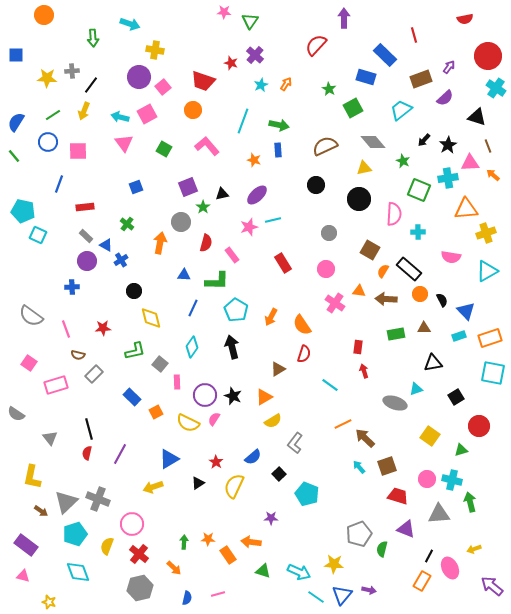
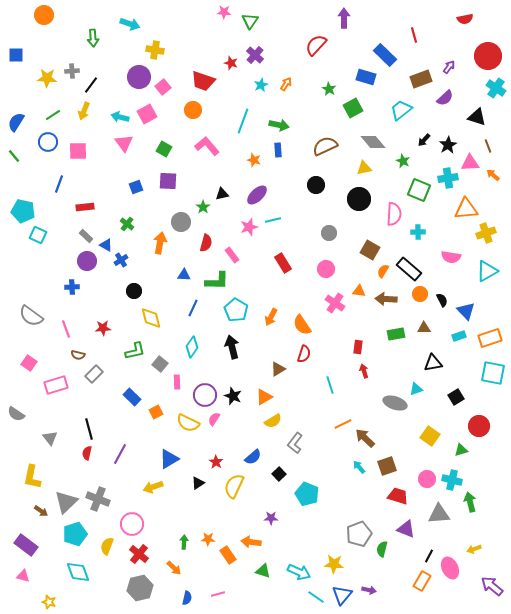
purple square at (188, 187): moved 20 px left, 6 px up; rotated 24 degrees clockwise
cyan line at (330, 385): rotated 36 degrees clockwise
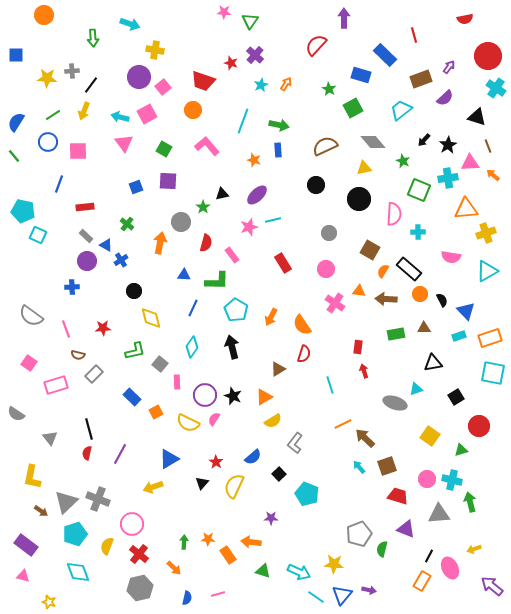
blue rectangle at (366, 77): moved 5 px left, 2 px up
black triangle at (198, 483): moved 4 px right; rotated 16 degrees counterclockwise
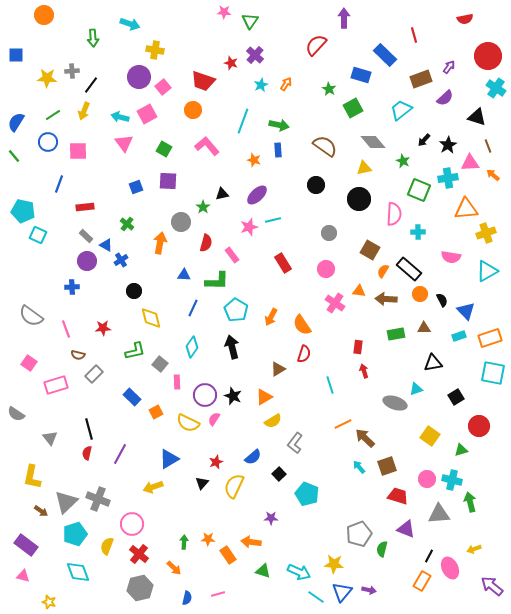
brown semicircle at (325, 146): rotated 60 degrees clockwise
red star at (216, 462): rotated 16 degrees clockwise
blue triangle at (342, 595): moved 3 px up
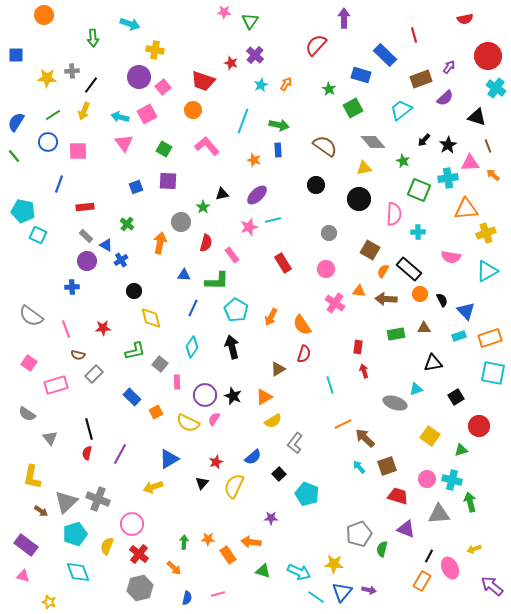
gray semicircle at (16, 414): moved 11 px right
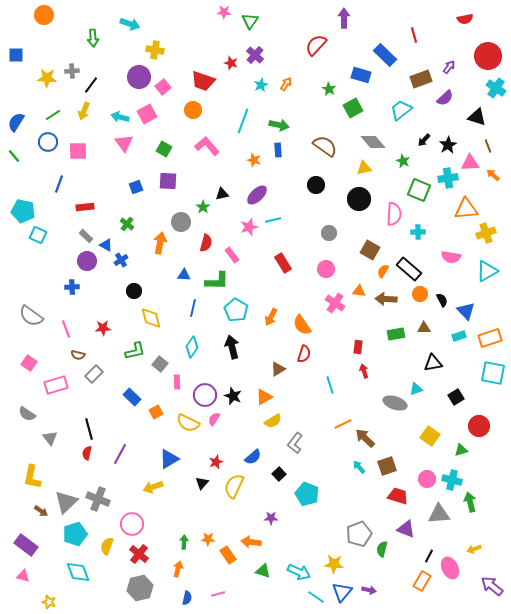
blue line at (193, 308): rotated 12 degrees counterclockwise
orange arrow at (174, 568): moved 4 px right, 1 px down; rotated 119 degrees counterclockwise
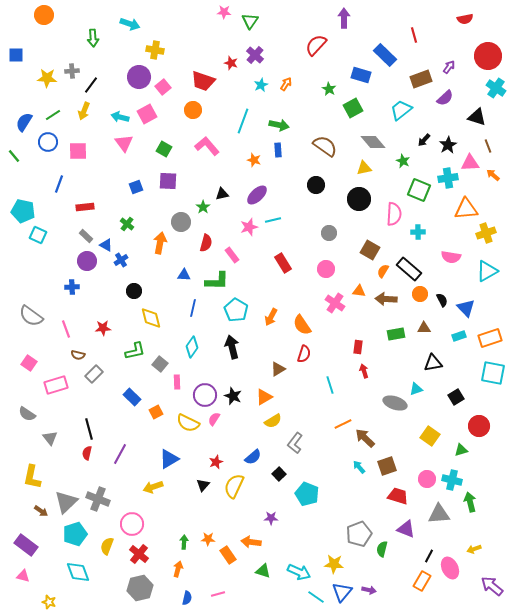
blue semicircle at (16, 122): moved 8 px right
blue triangle at (466, 311): moved 3 px up
black triangle at (202, 483): moved 1 px right, 2 px down
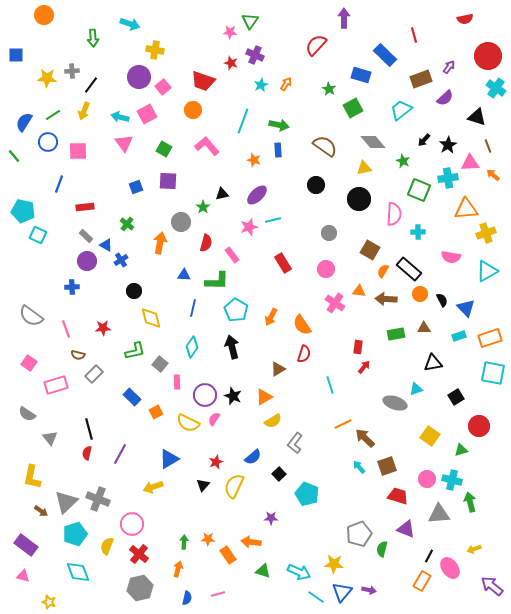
pink star at (224, 12): moved 6 px right, 20 px down
purple cross at (255, 55): rotated 18 degrees counterclockwise
red arrow at (364, 371): moved 4 px up; rotated 56 degrees clockwise
pink ellipse at (450, 568): rotated 10 degrees counterclockwise
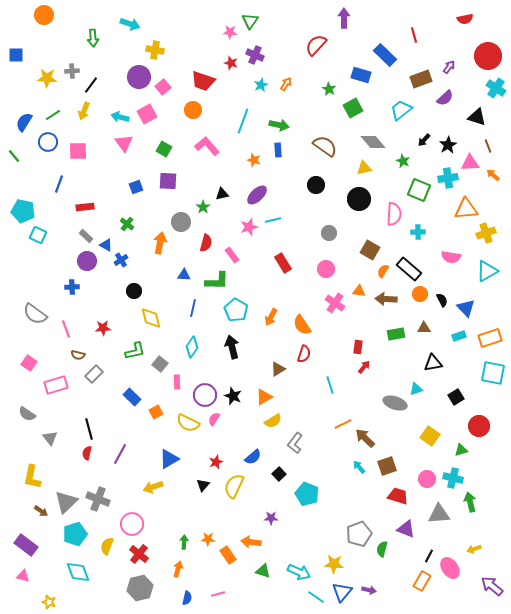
gray semicircle at (31, 316): moved 4 px right, 2 px up
cyan cross at (452, 480): moved 1 px right, 2 px up
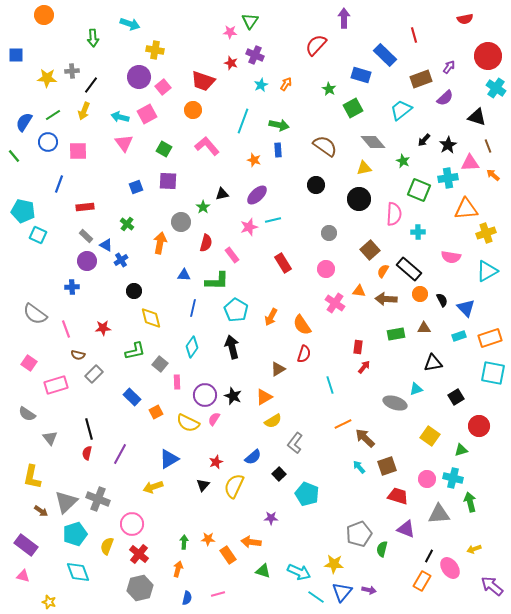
brown square at (370, 250): rotated 18 degrees clockwise
